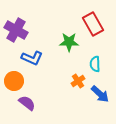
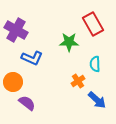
orange circle: moved 1 px left, 1 px down
blue arrow: moved 3 px left, 6 px down
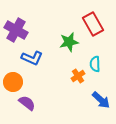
green star: rotated 12 degrees counterclockwise
orange cross: moved 5 px up
blue arrow: moved 4 px right
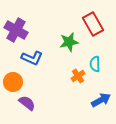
blue arrow: rotated 72 degrees counterclockwise
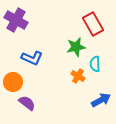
purple cross: moved 10 px up
green star: moved 7 px right, 5 px down
orange cross: rotated 24 degrees counterclockwise
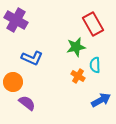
cyan semicircle: moved 1 px down
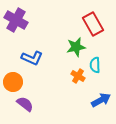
purple semicircle: moved 2 px left, 1 px down
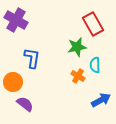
green star: moved 1 px right
blue L-shape: rotated 105 degrees counterclockwise
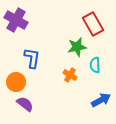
orange cross: moved 8 px left, 1 px up
orange circle: moved 3 px right
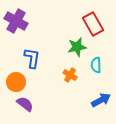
purple cross: moved 1 px down
cyan semicircle: moved 1 px right
